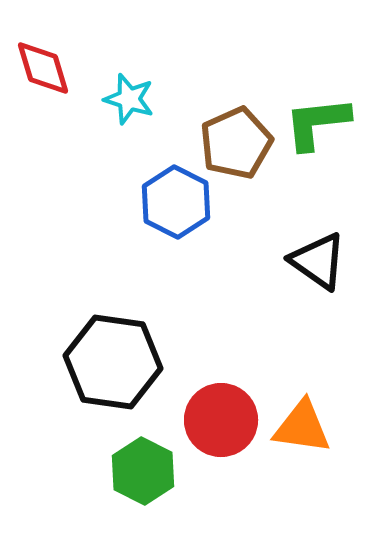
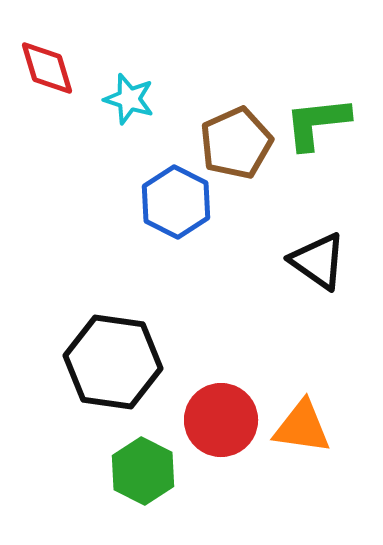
red diamond: moved 4 px right
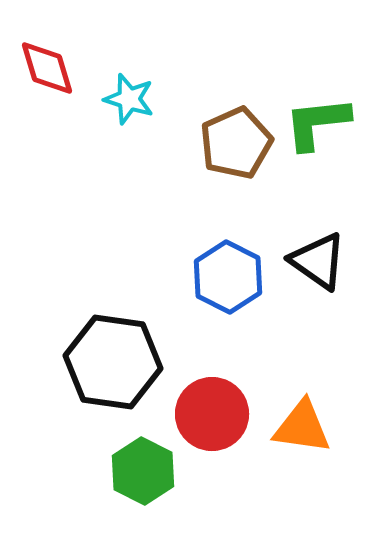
blue hexagon: moved 52 px right, 75 px down
red circle: moved 9 px left, 6 px up
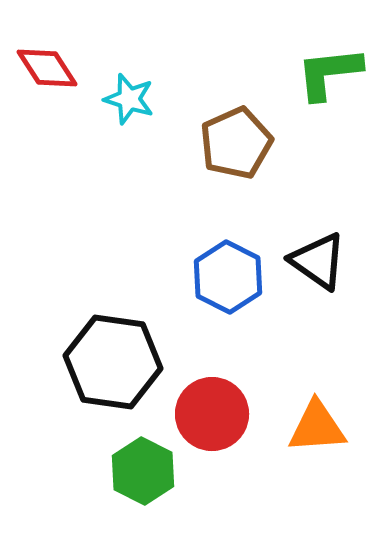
red diamond: rotated 16 degrees counterclockwise
green L-shape: moved 12 px right, 50 px up
orange triangle: moved 15 px right; rotated 12 degrees counterclockwise
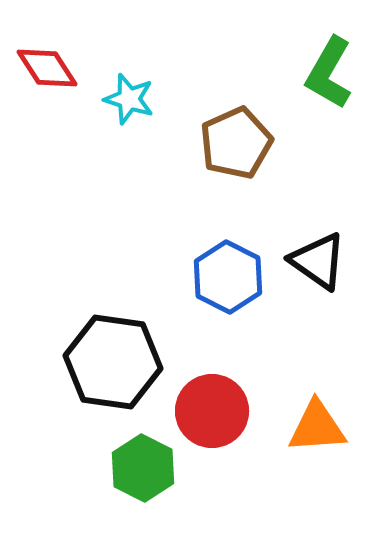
green L-shape: rotated 54 degrees counterclockwise
red circle: moved 3 px up
green hexagon: moved 3 px up
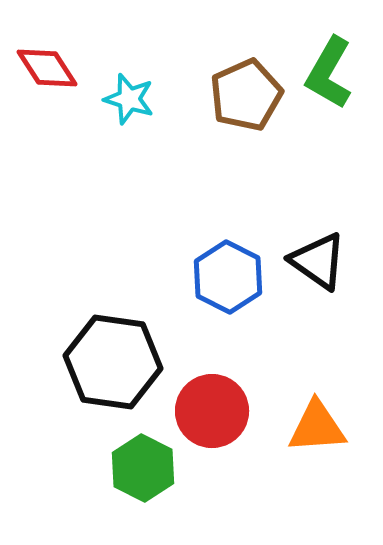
brown pentagon: moved 10 px right, 48 px up
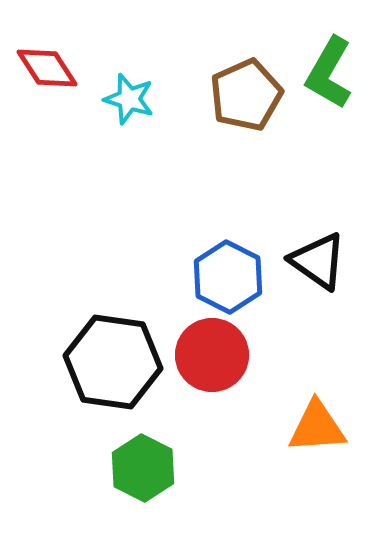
red circle: moved 56 px up
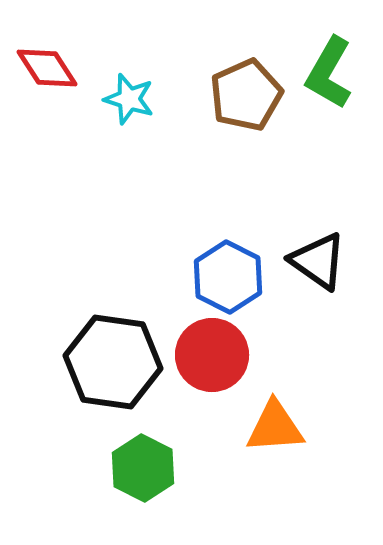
orange triangle: moved 42 px left
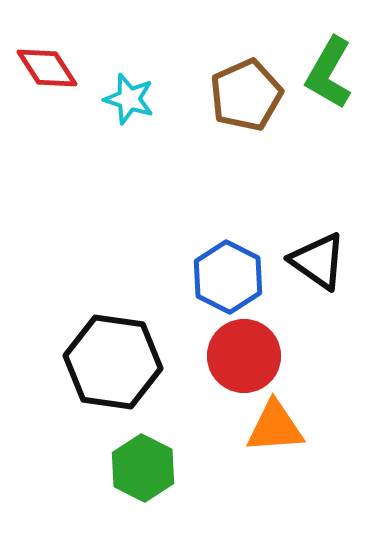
red circle: moved 32 px right, 1 px down
